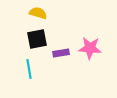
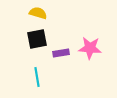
cyan line: moved 8 px right, 8 px down
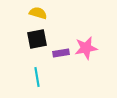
pink star: moved 4 px left; rotated 15 degrees counterclockwise
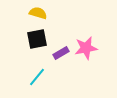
purple rectangle: rotated 21 degrees counterclockwise
cyan line: rotated 48 degrees clockwise
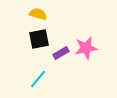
yellow semicircle: moved 1 px down
black square: moved 2 px right
cyan line: moved 1 px right, 2 px down
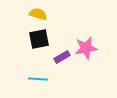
purple rectangle: moved 1 px right, 4 px down
cyan line: rotated 54 degrees clockwise
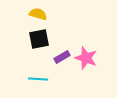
pink star: moved 10 px down; rotated 30 degrees clockwise
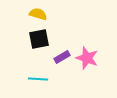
pink star: moved 1 px right
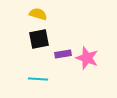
purple rectangle: moved 1 px right, 3 px up; rotated 21 degrees clockwise
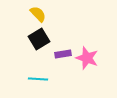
yellow semicircle: rotated 30 degrees clockwise
black square: rotated 20 degrees counterclockwise
